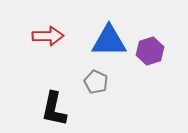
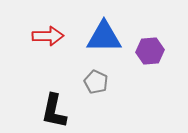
blue triangle: moved 5 px left, 4 px up
purple hexagon: rotated 12 degrees clockwise
black L-shape: moved 2 px down
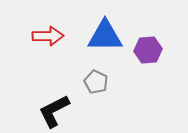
blue triangle: moved 1 px right, 1 px up
purple hexagon: moved 2 px left, 1 px up
black L-shape: rotated 51 degrees clockwise
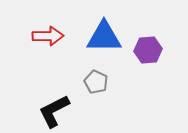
blue triangle: moved 1 px left, 1 px down
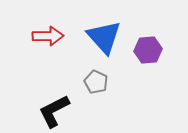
blue triangle: rotated 48 degrees clockwise
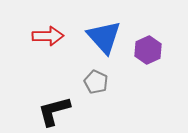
purple hexagon: rotated 20 degrees counterclockwise
black L-shape: rotated 12 degrees clockwise
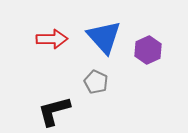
red arrow: moved 4 px right, 3 px down
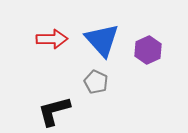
blue triangle: moved 2 px left, 3 px down
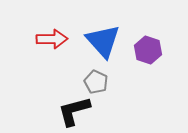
blue triangle: moved 1 px right, 1 px down
purple hexagon: rotated 16 degrees counterclockwise
black L-shape: moved 20 px right
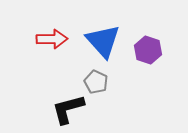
black L-shape: moved 6 px left, 2 px up
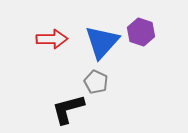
blue triangle: moved 1 px left, 1 px down; rotated 24 degrees clockwise
purple hexagon: moved 7 px left, 18 px up
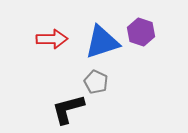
blue triangle: rotated 30 degrees clockwise
